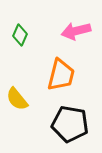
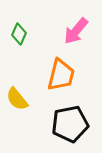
pink arrow: rotated 36 degrees counterclockwise
green diamond: moved 1 px left, 1 px up
black pentagon: rotated 21 degrees counterclockwise
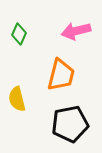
pink arrow: rotated 36 degrees clockwise
yellow semicircle: rotated 25 degrees clockwise
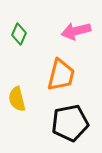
black pentagon: moved 1 px up
